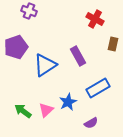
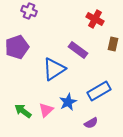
purple pentagon: moved 1 px right
purple rectangle: moved 6 px up; rotated 24 degrees counterclockwise
blue triangle: moved 9 px right, 4 px down
blue rectangle: moved 1 px right, 3 px down
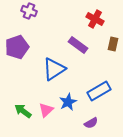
purple rectangle: moved 5 px up
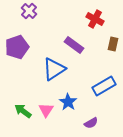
purple cross: rotated 21 degrees clockwise
purple rectangle: moved 4 px left
blue rectangle: moved 5 px right, 5 px up
blue star: rotated 12 degrees counterclockwise
pink triangle: rotated 14 degrees counterclockwise
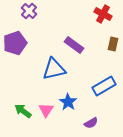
red cross: moved 8 px right, 5 px up
purple pentagon: moved 2 px left, 4 px up
blue triangle: rotated 20 degrees clockwise
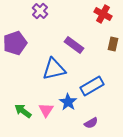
purple cross: moved 11 px right
blue rectangle: moved 12 px left
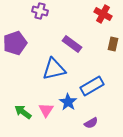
purple cross: rotated 28 degrees counterclockwise
purple rectangle: moved 2 px left, 1 px up
green arrow: moved 1 px down
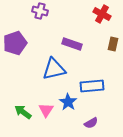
red cross: moved 1 px left
purple rectangle: rotated 18 degrees counterclockwise
blue rectangle: rotated 25 degrees clockwise
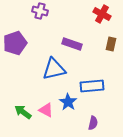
brown rectangle: moved 2 px left
pink triangle: rotated 35 degrees counterclockwise
purple semicircle: moved 2 px right; rotated 48 degrees counterclockwise
